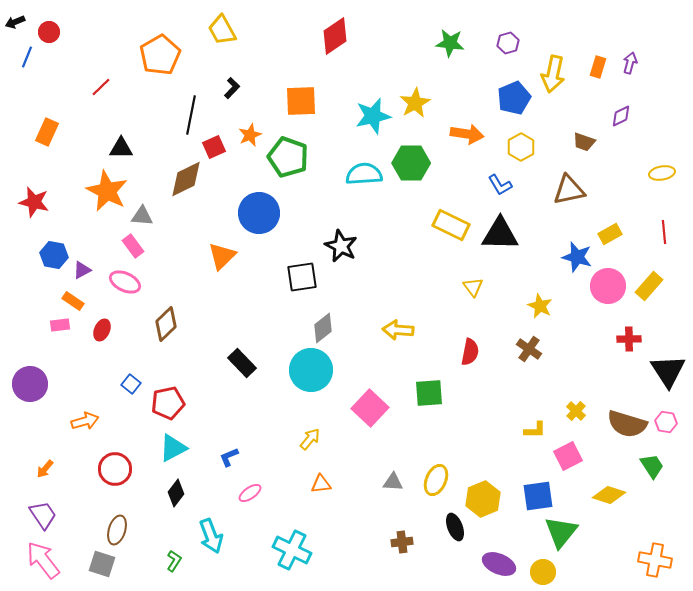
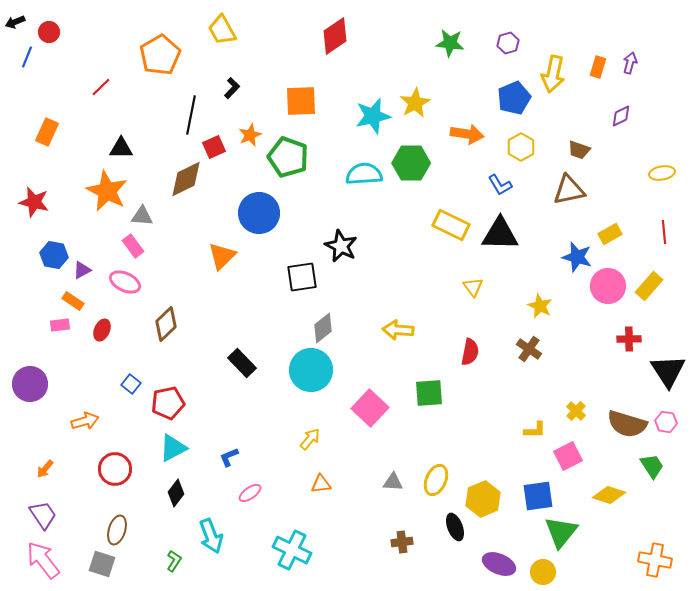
brown trapezoid at (584, 142): moved 5 px left, 8 px down
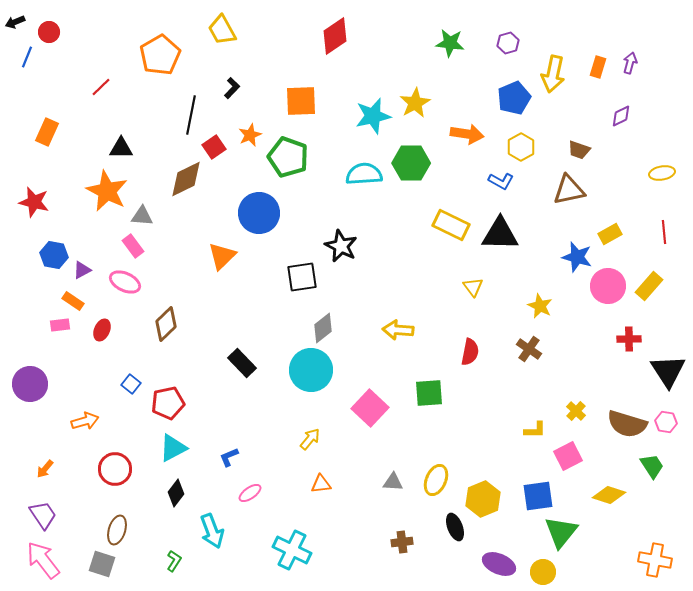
red square at (214, 147): rotated 10 degrees counterclockwise
blue L-shape at (500, 185): moved 1 px right, 4 px up; rotated 30 degrees counterclockwise
cyan arrow at (211, 536): moved 1 px right, 5 px up
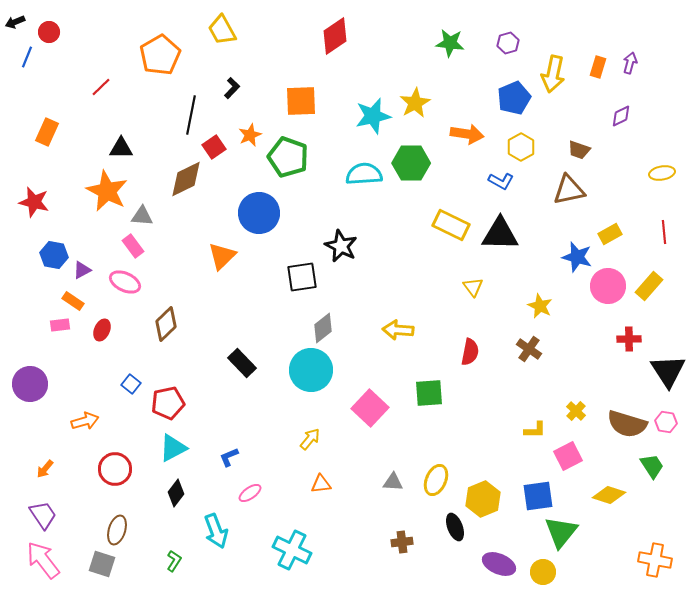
cyan arrow at (212, 531): moved 4 px right
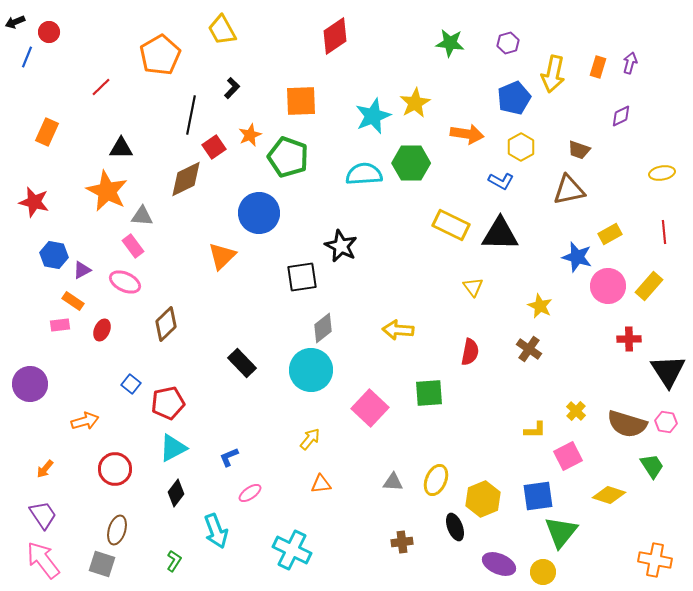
cyan star at (373, 116): rotated 9 degrees counterclockwise
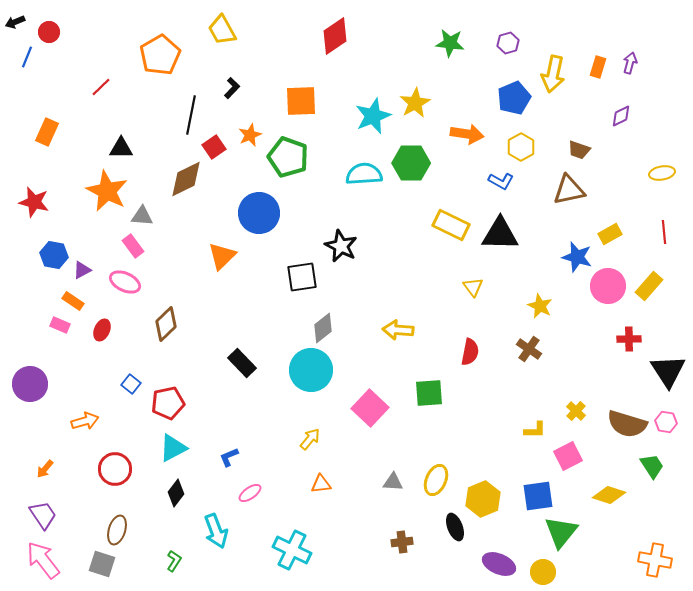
pink rectangle at (60, 325): rotated 30 degrees clockwise
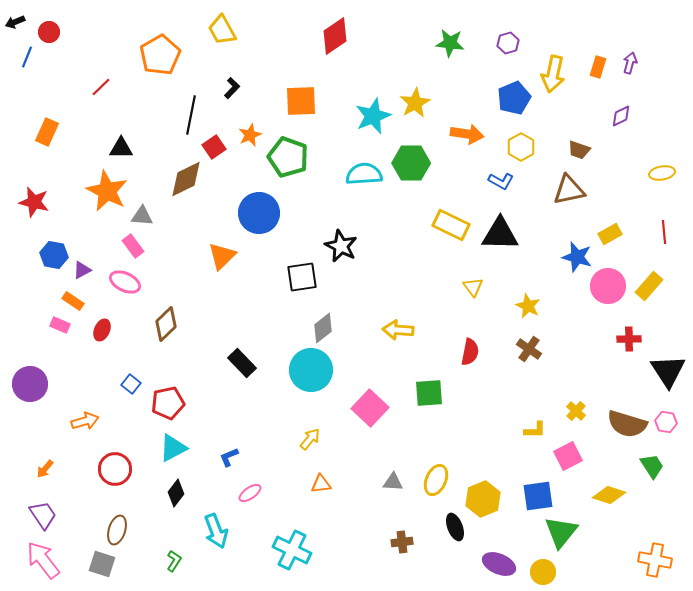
yellow star at (540, 306): moved 12 px left
